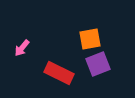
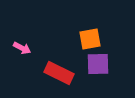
pink arrow: rotated 102 degrees counterclockwise
purple square: rotated 20 degrees clockwise
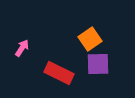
orange square: rotated 25 degrees counterclockwise
pink arrow: rotated 84 degrees counterclockwise
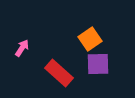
red rectangle: rotated 16 degrees clockwise
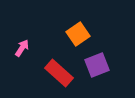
orange square: moved 12 px left, 5 px up
purple square: moved 1 px left, 1 px down; rotated 20 degrees counterclockwise
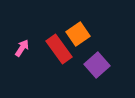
purple square: rotated 20 degrees counterclockwise
red rectangle: moved 24 px up; rotated 12 degrees clockwise
